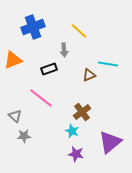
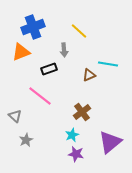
orange triangle: moved 8 px right, 8 px up
pink line: moved 1 px left, 2 px up
cyan star: moved 4 px down; rotated 24 degrees clockwise
gray star: moved 2 px right, 4 px down; rotated 24 degrees counterclockwise
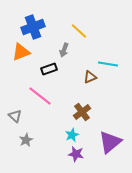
gray arrow: rotated 24 degrees clockwise
brown triangle: moved 1 px right, 2 px down
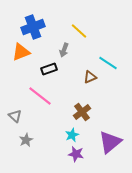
cyan line: moved 1 px up; rotated 24 degrees clockwise
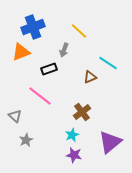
purple star: moved 2 px left, 1 px down
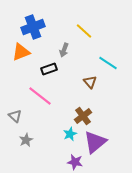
yellow line: moved 5 px right
brown triangle: moved 5 px down; rotated 48 degrees counterclockwise
brown cross: moved 1 px right, 4 px down
cyan star: moved 2 px left, 1 px up
purple triangle: moved 15 px left
purple star: moved 1 px right, 7 px down
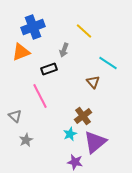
brown triangle: moved 3 px right
pink line: rotated 25 degrees clockwise
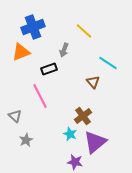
cyan star: rotated 24 degrees counterclockwise
